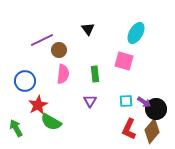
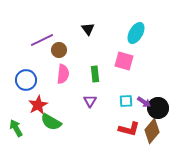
blue circle: moved 1 px right, 1 px up
black circle: moved 2 px right, 1 px up
red L-shape: rotated 100 degrees counterclockwise
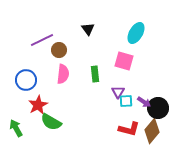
purple triangle: moved 28 px right, 9 px up
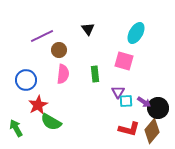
purple line: moved 4 px up
